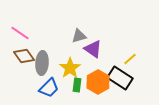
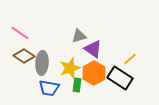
brown diamond: rotated 20 degrees counterclockwise
yellow star: rotated 15 degrees clockwise
orange hexagon: moved 4 px left, 9 px up
blue trapezoid: rotated 55 degrees clockwise
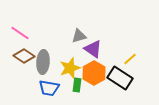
gray ellipse: moved 1 px right, 1 px up
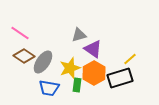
gray triangle: moved 1 px up
gray ellipse: rotated 30 degrees clockwise
black rectangle: rotated 50 degrees counterclockwise
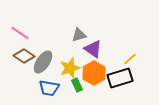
green rectangle: rotated 32 degrees counterclockwise
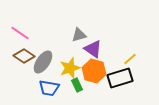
orange hexagon: moved 2 px up; rotated 15 degrees counterclockwise
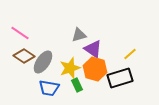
yellow line: moved 5 px up
orange hexagon: moved 1 px right, 2 px up
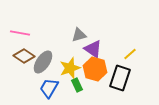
pink line: rotated 24 degrees counterclockwise
black rectangle: rotated 55 degrees counterclockwise
blue trapezoid: rotated 110 degrees clockwise
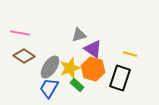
yellow line: rotated 56 degrees clockwise
gray ellipse: moved 7 px right, 5 px down
orange hexagon: moved 2 px left
green rectangle: rotated 24 degrees counterclockwise
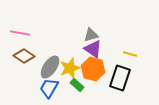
gray triangle: moved 12 px right
